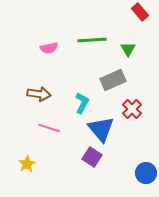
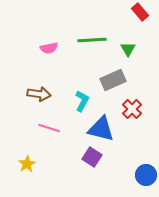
cyan L-shape: moved 2 px up
blue triangle: rotated 36 degrees counterclockwise
blue circle: moved 2 px down
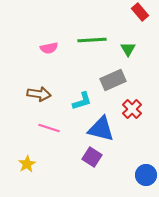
cyan L-shape: rotated 45 degrees clockwise
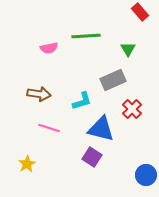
green line: moved 6 px left, 4 px up
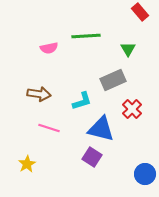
blue circle: moved 1 px left, 1 px up
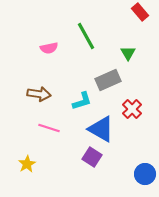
green line: rotated 64 degrees clockwise
green triangle: moved 4 px down
gray rectangle: moved 5 px left
blue triangle: rotated 16 degrees clockwise
